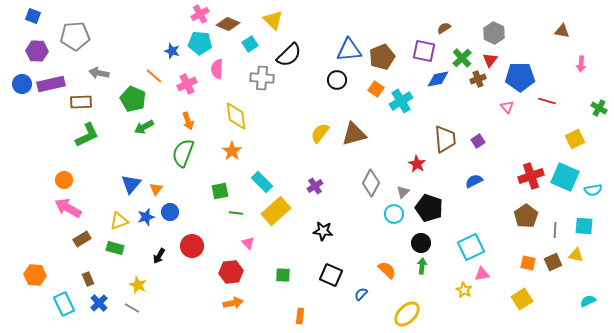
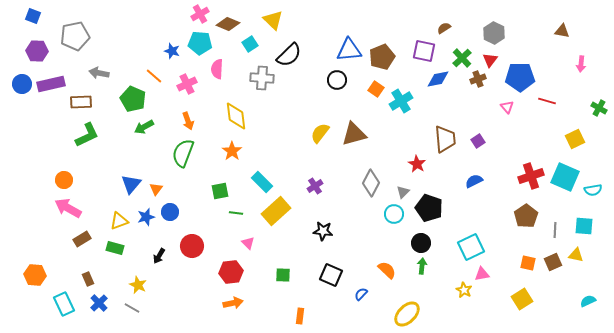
gray pentagon at (75, 36): rotated 8 degrees counterclockwise
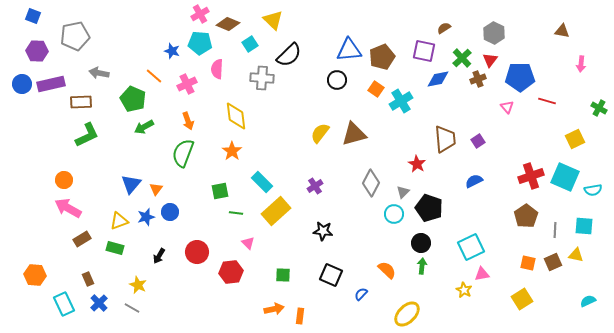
red circle at (192, 246): moved 5 px right, 6 px down
orange arrow at (233, 303): moved 41 px right, 6 px down
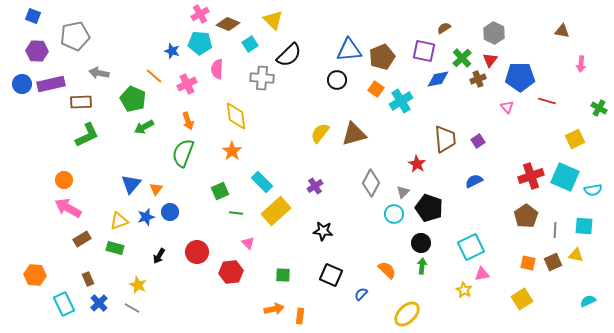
green square at (220, 191): rotated 12 degrees counterclockwise
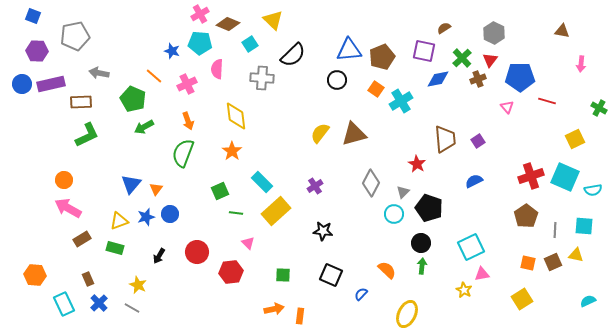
black semicircle at (289, 55): moved 4 px right
blue circle at (170, 212): moved 2 px down
yellow ellipse at (407, 314): rotated 20 degrees counterclockwise
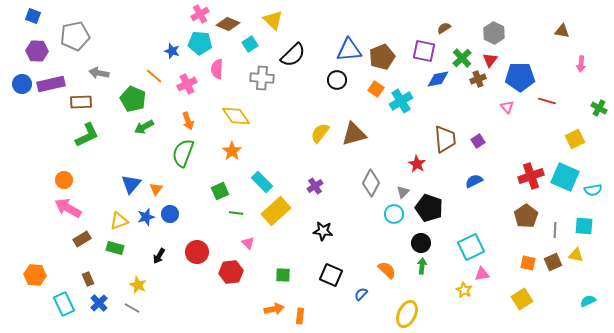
yellow diamond at (236, 116): rotated 28 degrees counterclockwise
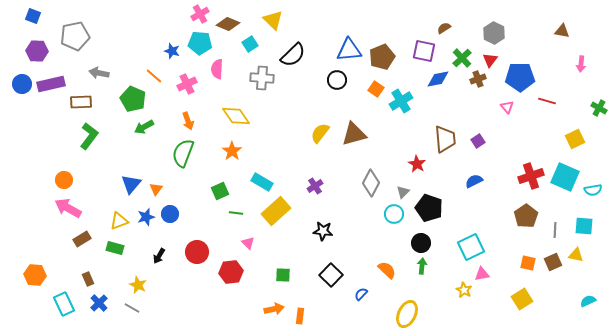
green L-shape at (87, 135): moved 2 px right, 1 px down; rotated 28 degrees counterclockwise
cyan rectangle at (262, 182): rotated 15 degrees counterclockwise
black square at (331, 275): rotated 20 degrees clockwise
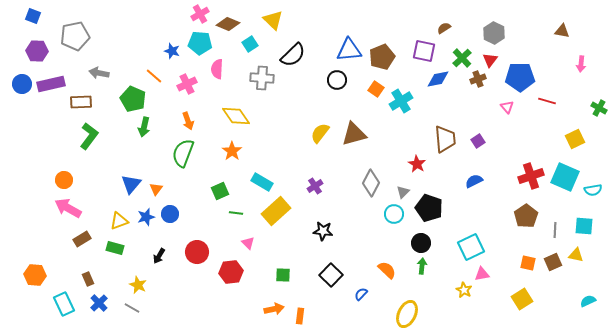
green arrow at (144, 127): rotated 48 degrees counterclockwise
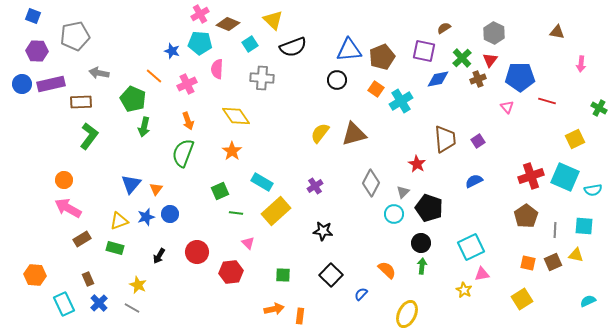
brown triangle at (562, 31): moved 5 px left, 1 px down
black semicircle at (293, 55): moved 8 px up; rotated 24 degrees clockwise
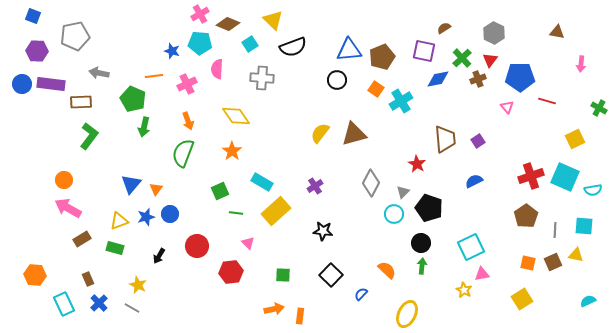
orange line at (154, 76): rotated 48 degrees counterclockwise
purple rectangle at (51, 84): rotated 20 degrees clockwise
red circle at (197, 252): moved 6 px up
